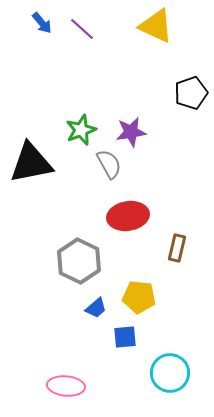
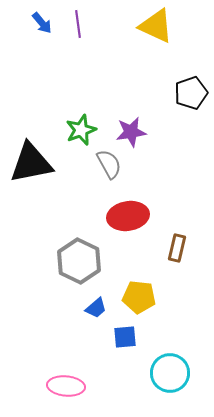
purple line: moved 4 px left, 5 px up; rotated 40 degrees clockwise
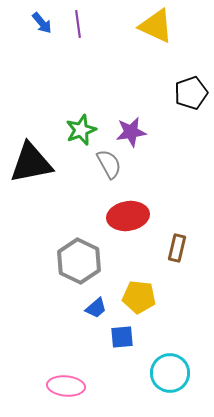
blue square: moved 3 px left
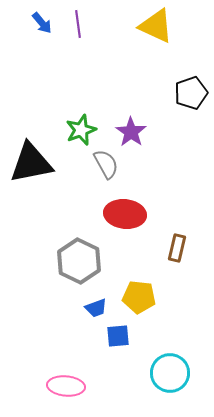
purple star: rotated 28 degrees counterclockwise
gray semicircle: moved 3 px left
red ellipse: moved 3 px left, 2 px up; rotated 15 degrees clockwise
blue trapezoid: rotated 20 degrees clockwise
blue square: moved 4 px left, 1 px up
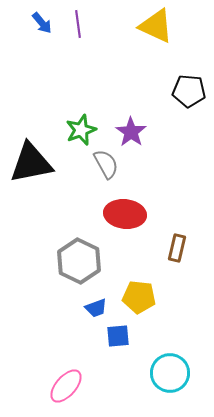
black pentagon: moved 2 px left, 2 px up; rotated 24 degrees clockwise
pink ellipse: rotated 54 degrees counterclockwise
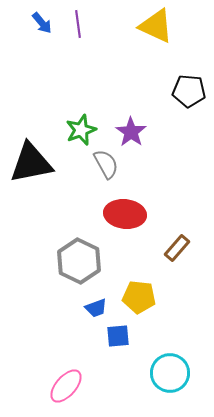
brown rectangle: rotated 28 degrees clockwise
